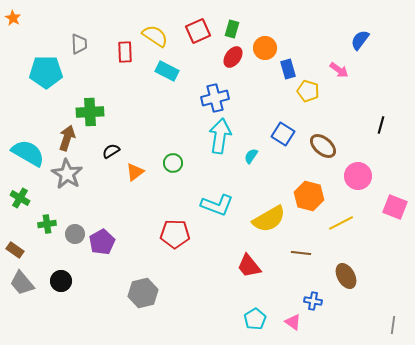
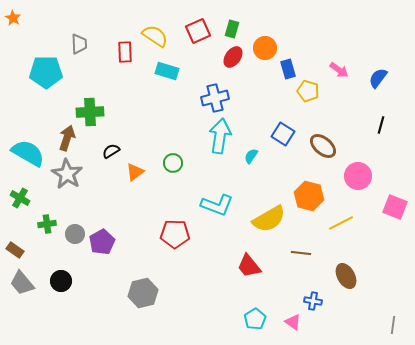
blue semicircle at (360, 40): moved 18 px right, 38 px down
cyan rectangle at (167, 71): rotated 10 degrees counterclockwise
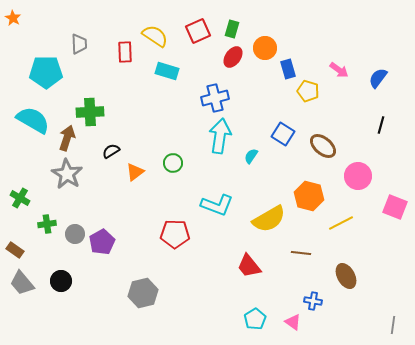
cyan semicircle at (28, 153): moved 5 px right, 33 px up
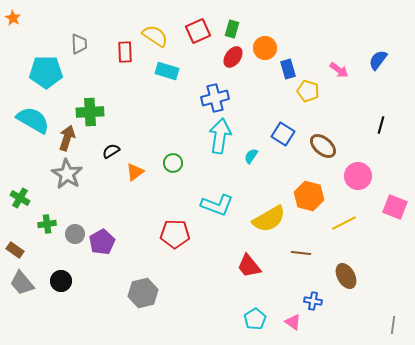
blue semicircle at (378, 78): moved 18 px up
yellow line at (341, 223): moved 3 px right
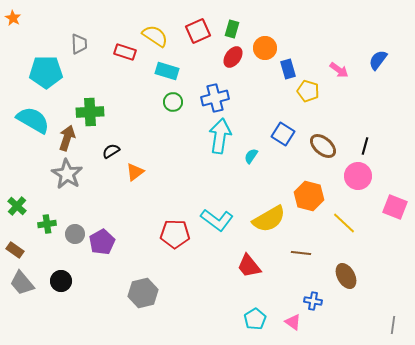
red rectangle at (125, 52): rotated 70 degrees counterclockwise
black line at (381, 125): moved 16 px left, 21 px down
green circle at (173, 163): moved 61 px up
green cross at (20, 198): moved 3 px left, 8 px down; rotated 12 degrees clockwise
cyan L-shape at (217, 205): moved 15 px down; rotated 16 degrees clockwise
yellow line at (344, 223): rotated 70 degrees clockwise
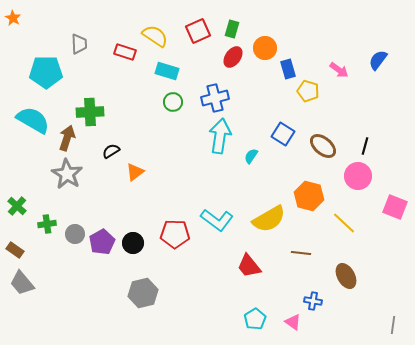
black circle at (61, 281): moved 72 px right, 38 px up
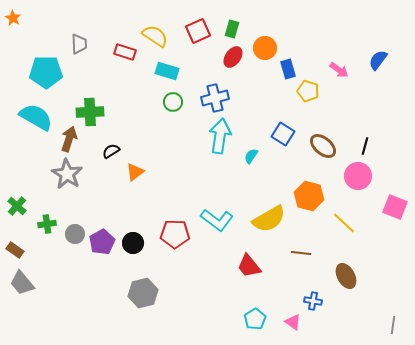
cyan semicircle at (33, 120): moved 3 px right, 3 px up
brown arrow at (67, 138): moved 2 px right, 1 px down
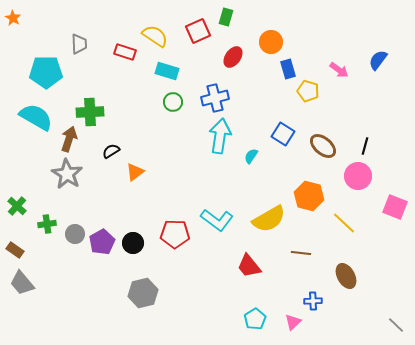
green rectangle at (232, 29): moved 6 px left, 12 px up
orange circle at (265, 48): moved 6 px right, 6 px up
blue cross at (313, 301): rotated 12 degrees counterclockwise
pink triangle at (293, 322): rotated 42 degrees clockwise
gray line at (393, 325): moved 3 px right; rotated 54 degrees counterclockwise
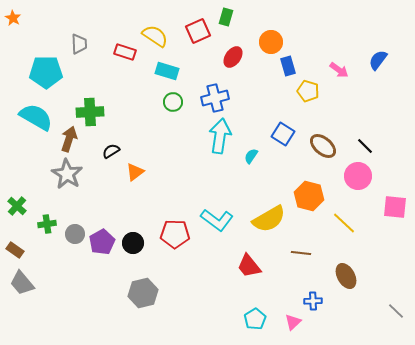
blue rectangle at (288, 69): moved 3 px up
black line at (365, 146): rotated 60 degrees counterclockwise
pink square at (395, 207): rotated 15 degrees counterclockwise
gray line at (396, 325): moved 14 px up
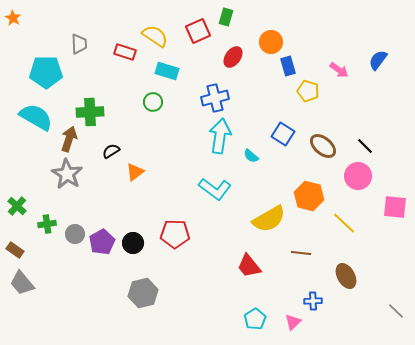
green circle at (173, 102): moved 20 px left
cyan semicircle at (251, 156): rotated 84 degrees counterclockwise
cyan L-shape at (217, 220): moved 2 px left, 31 px up
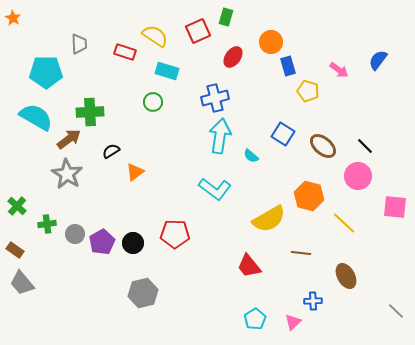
brown arrow at (69, 139): rotated 35 degrees clockwise
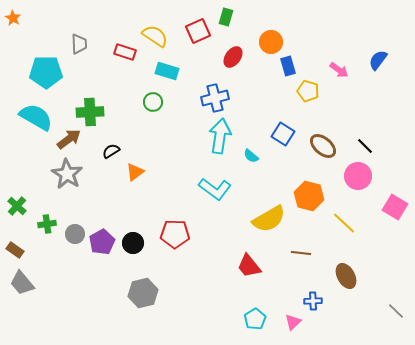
pink square at (395, 207): rotated 25 degrees clockwise
